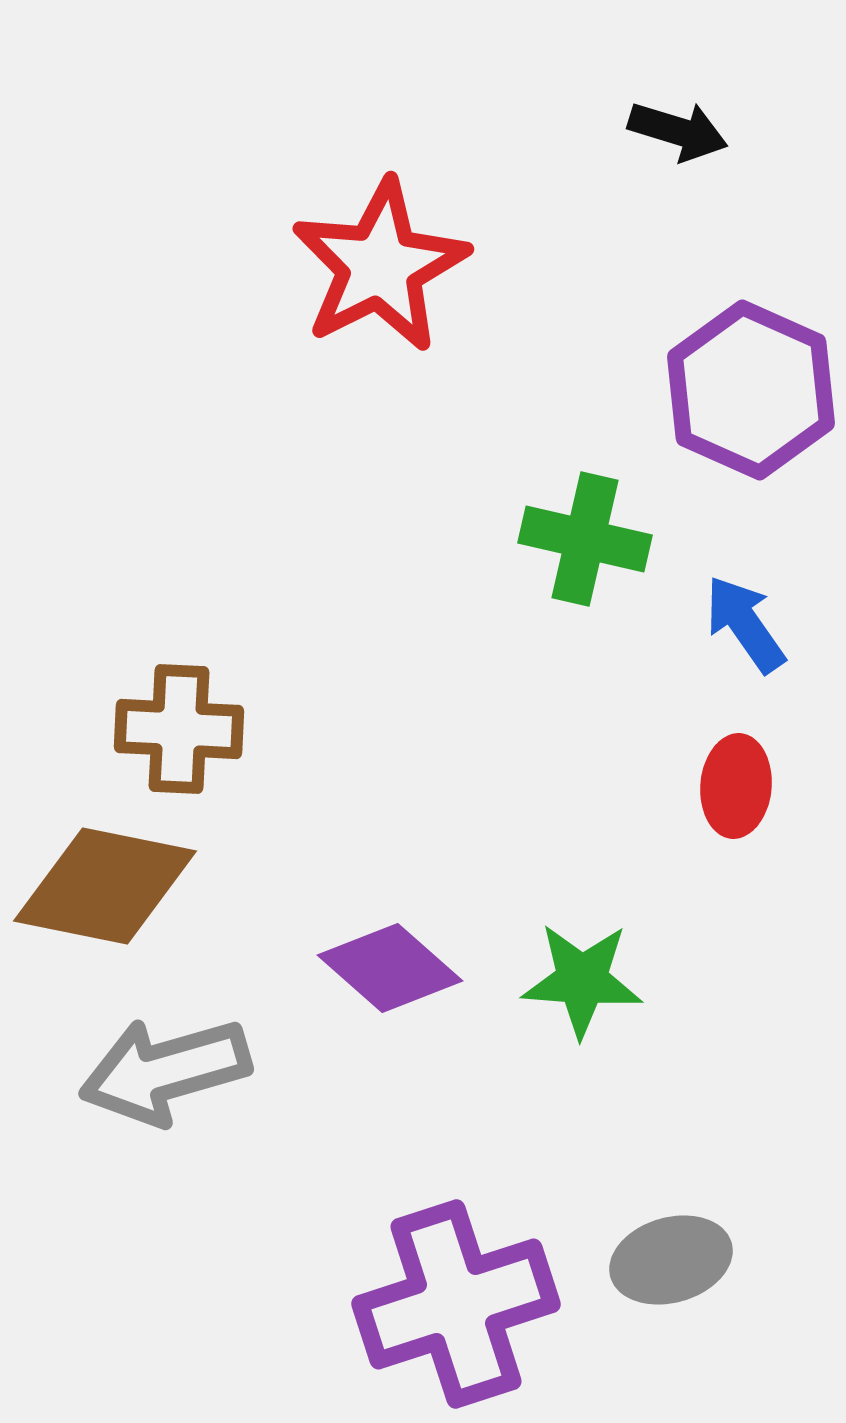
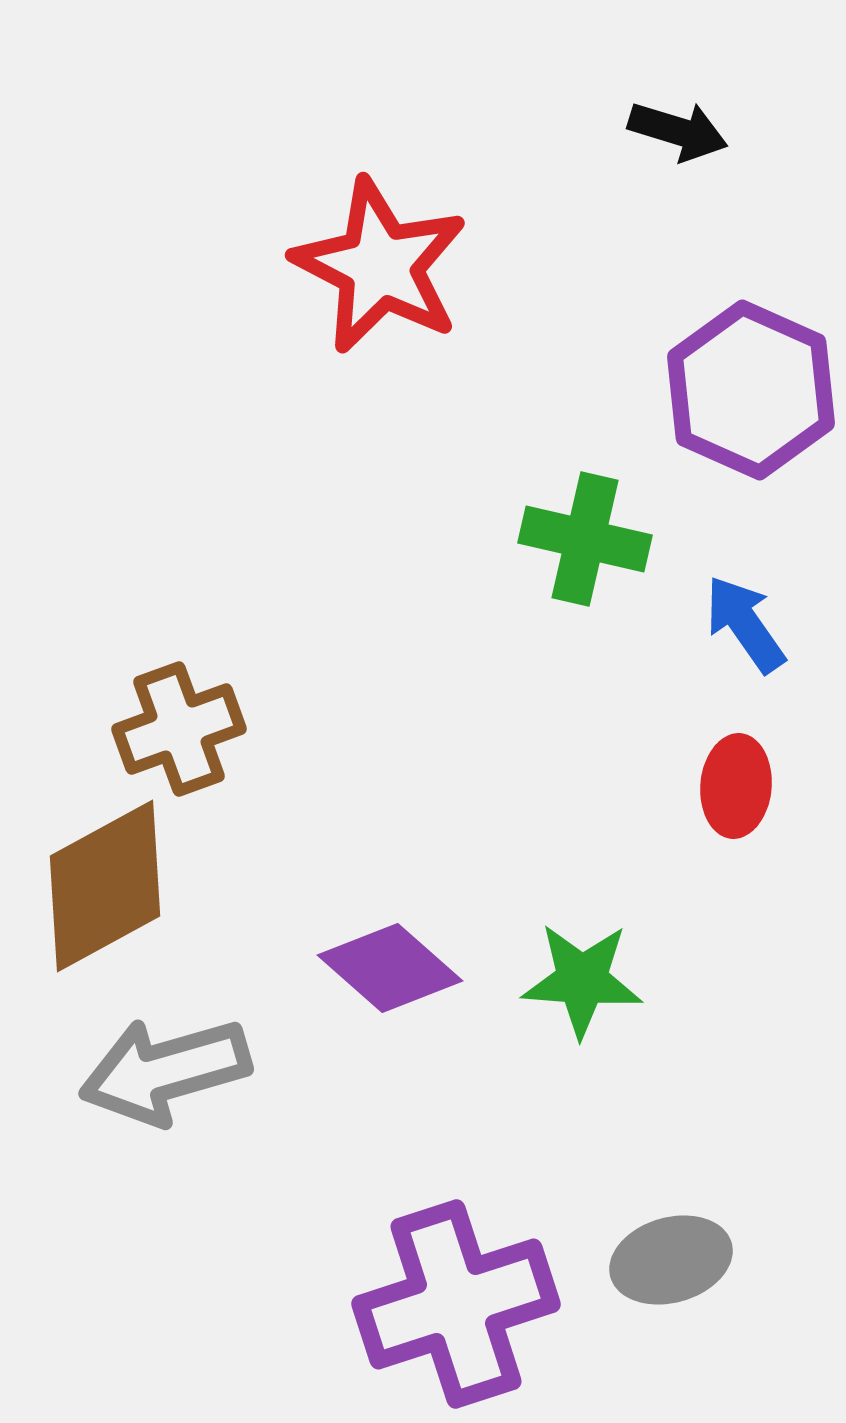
red star: rotated 18 degrees counterclockwise
brown cross: rotated 23 degrees counterclockwise
brown diamond: rotated 40 degrees counterclockwise
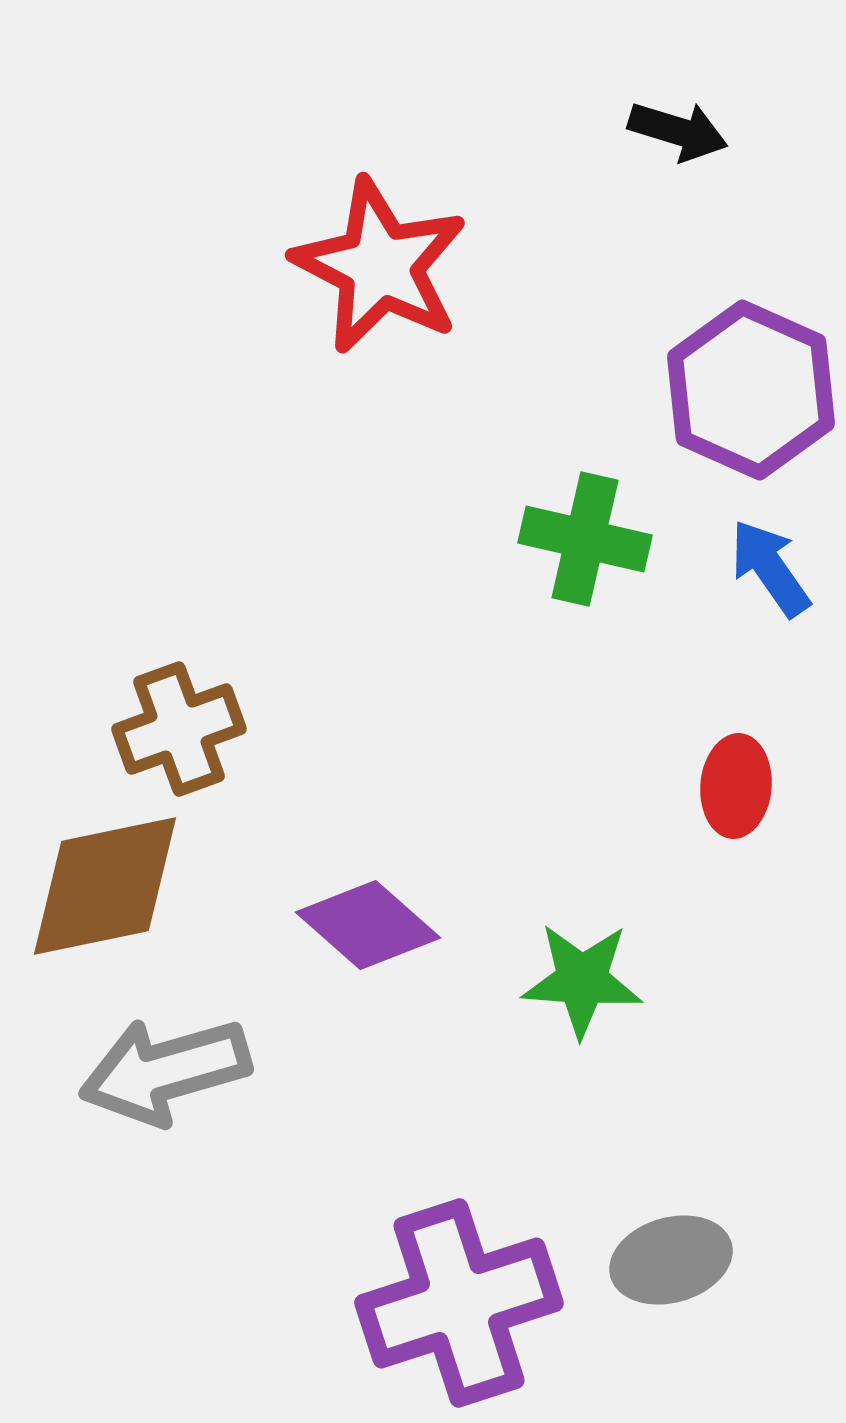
blue arrow: moved 25 px right, 56 px up
brown diamond: rotated 17 degrees clockwise
purple diamond: moved 22 px left, 43 px up
purple cross: moved 3 px right, 1 px up
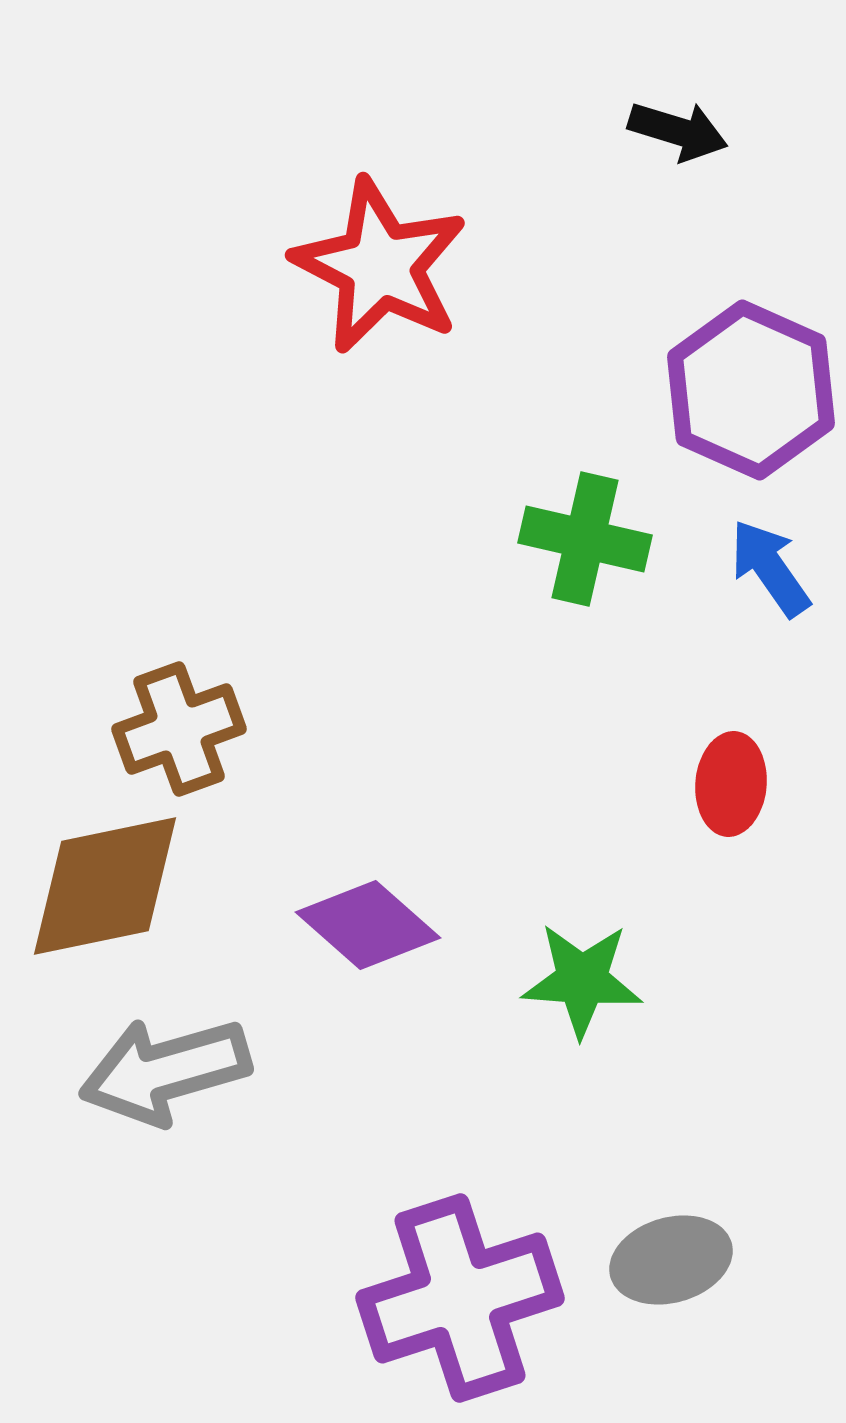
red ellipse: moved 5 px left, 2 px up
purple cross: moved 1 px right, 5 px up
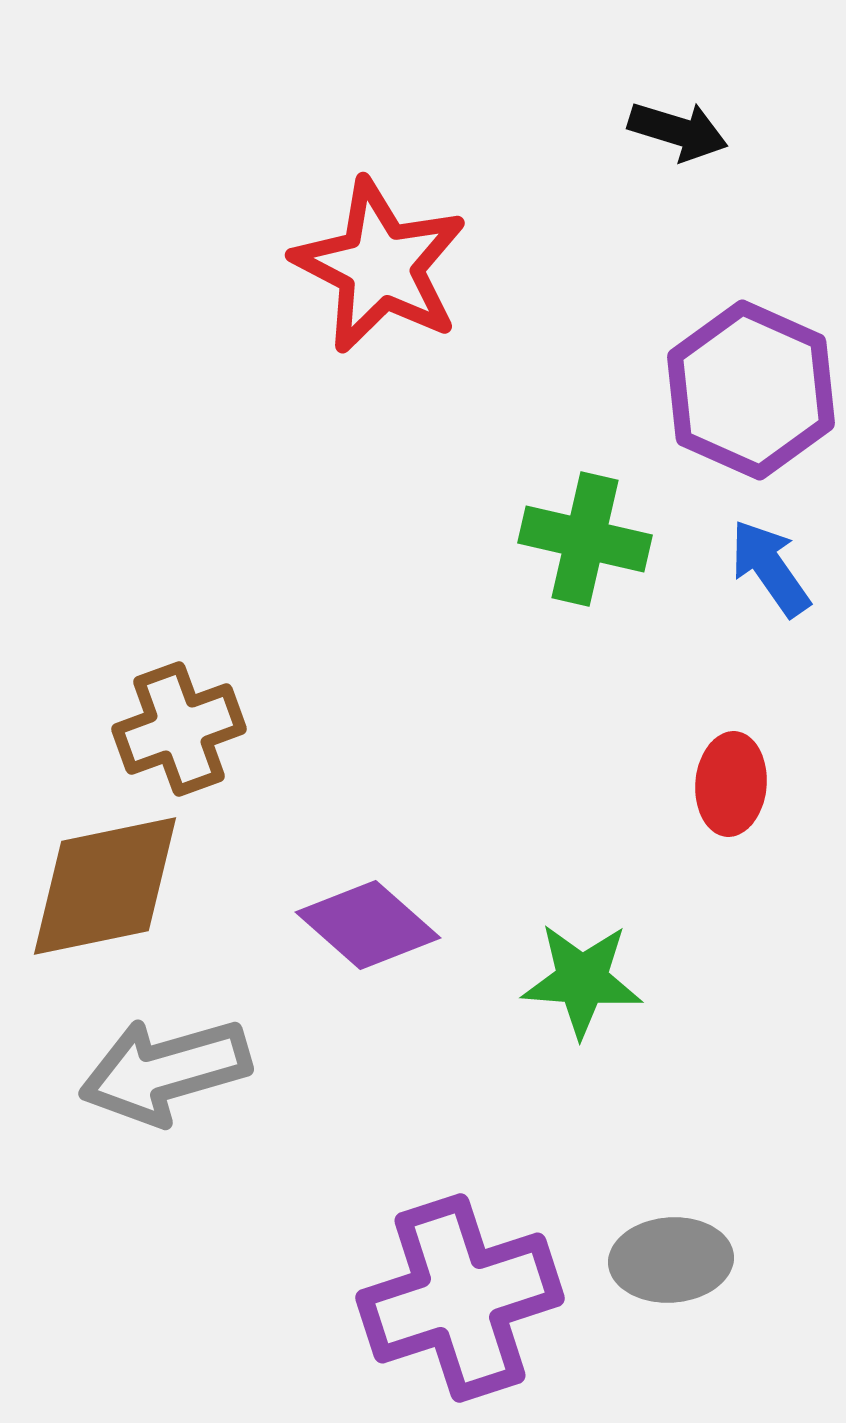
gray ellipse: rotated 12 degrees clockwise
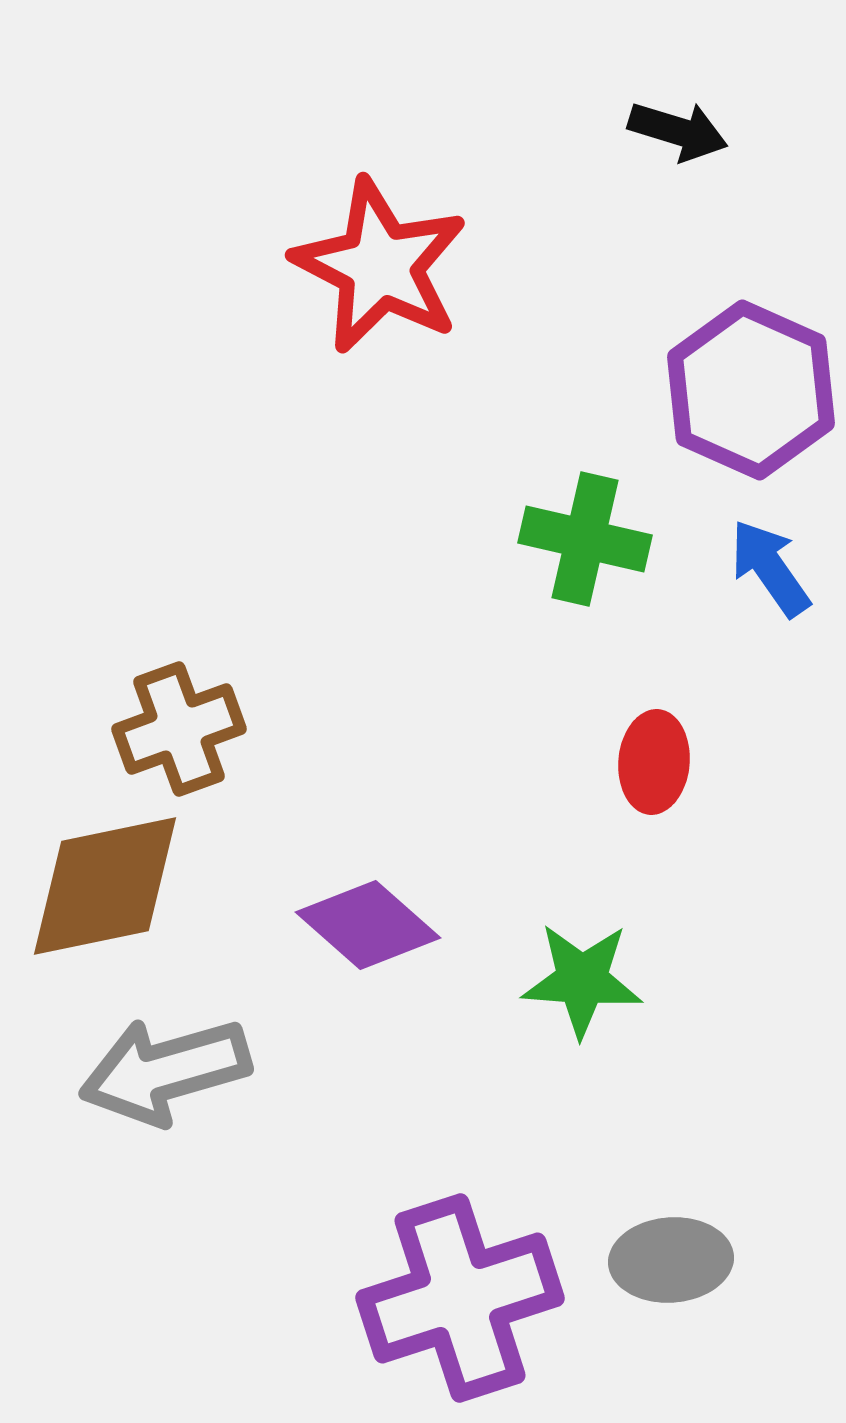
red ellipse: moved 77 px left, 22 px up
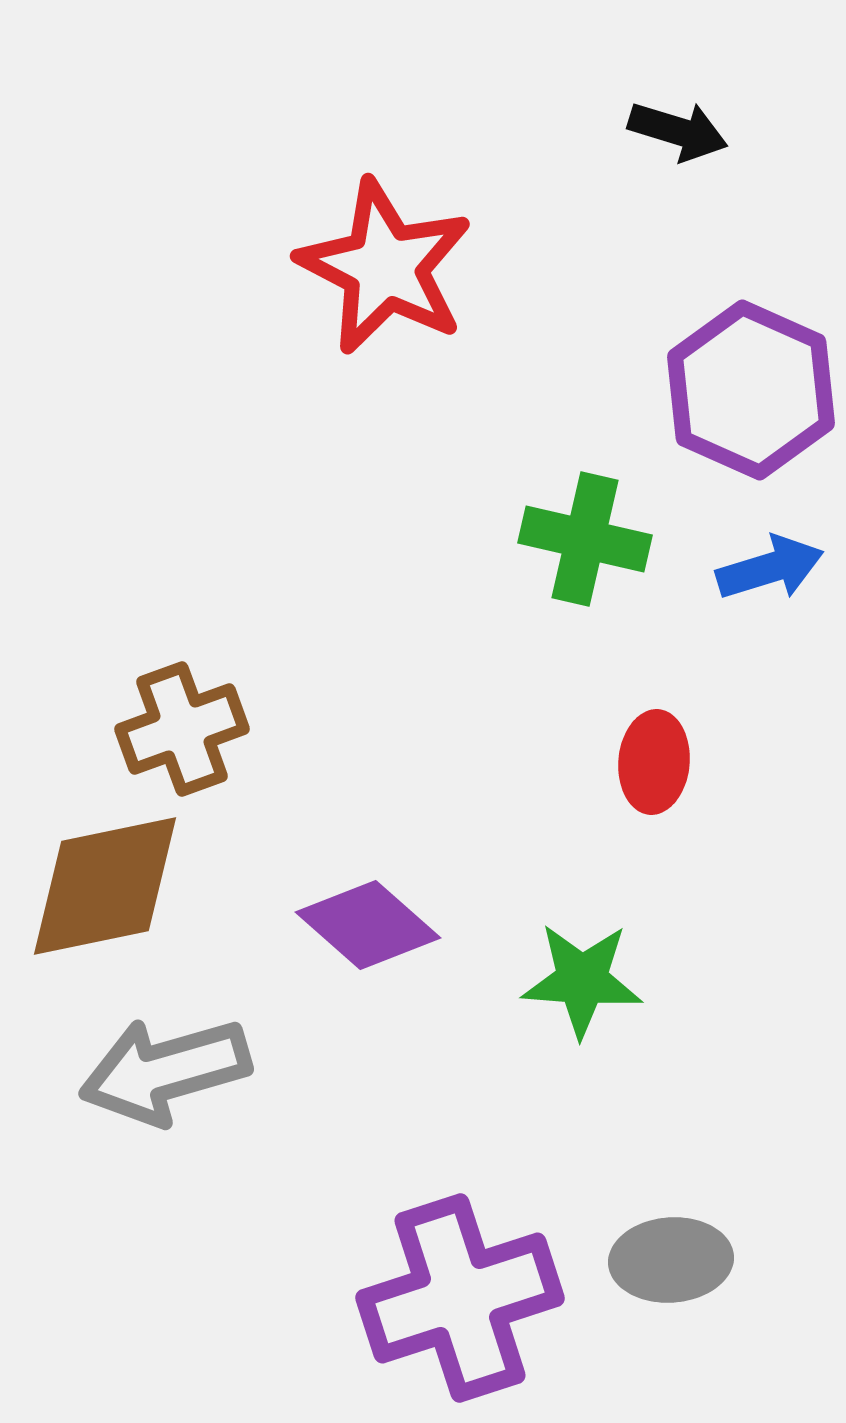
red star: moved 5 px right, 1 px down
blue arrow: rotated 108 degrees clockwise
brown cross: moved 3 px right
